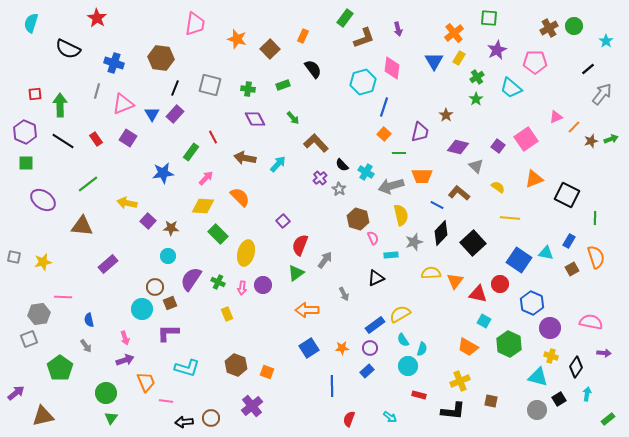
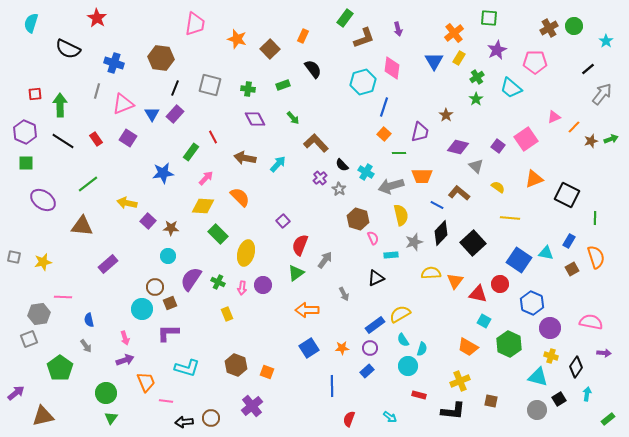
pink triangle at (556, 117): moved 2 px left
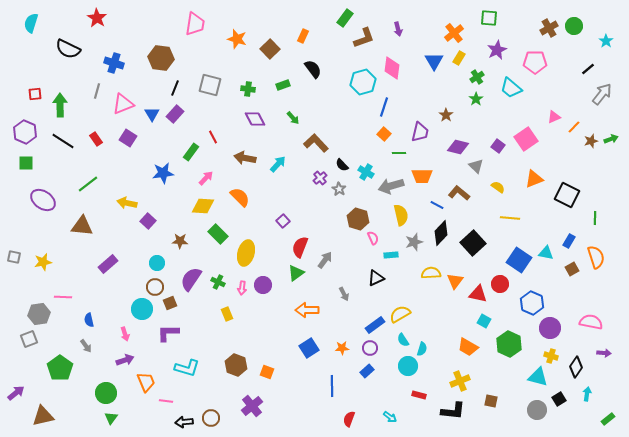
brown star at (171, 228): moved 9 px right, 13 px down
red semicircle at (300, 245): moved 2 px down
cyan circle at (168, 256): moved 11 px left, 7 px down
pink arrow at (125, 338): moved 4 px up
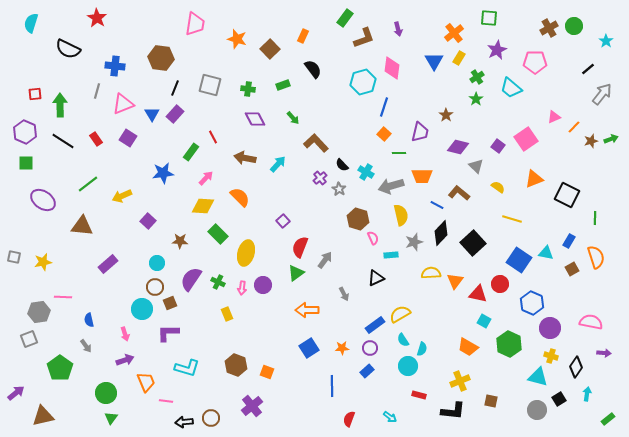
blue cross at (114, 63): moved 1 px right, 3 px down; rotated 12 degrees counterclockwise
yellow arrow at (127, 203): moved 5 px left, 7 px up; rotated 36 degrees counterclockwise
yellow line at (510, 218): moved 2 px right, 1 px down; rotated 12 degrees clockwise
gray hexagon at (39, 314): moved 2 px up
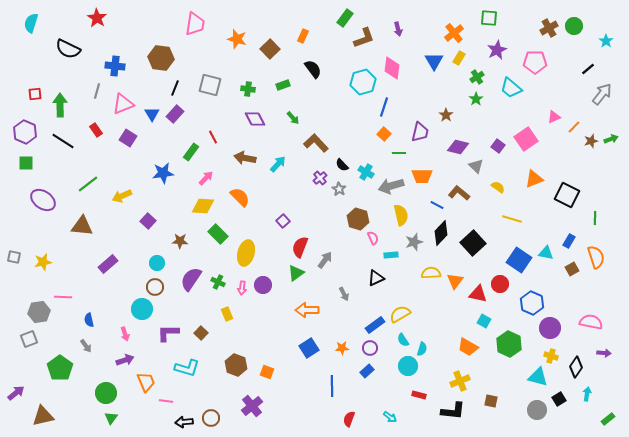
red rectangle at (96, 139): moved 9 px up
brown square at (170, 303): moved 31 px right, 30 px down; rotated 24 degrees counterclockwise
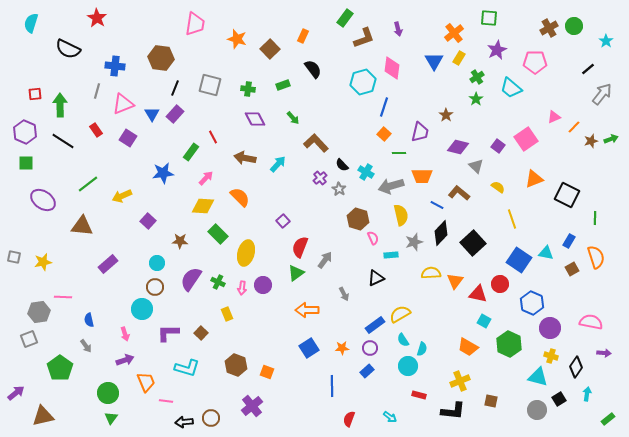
yellow line at (512, 219): rotated 54 degrees clockwise
green circle at (106, 393): moved 2 px right
